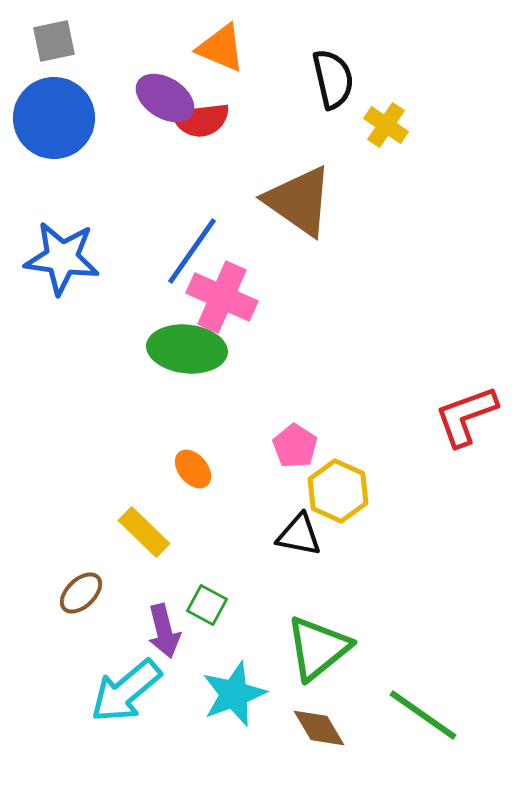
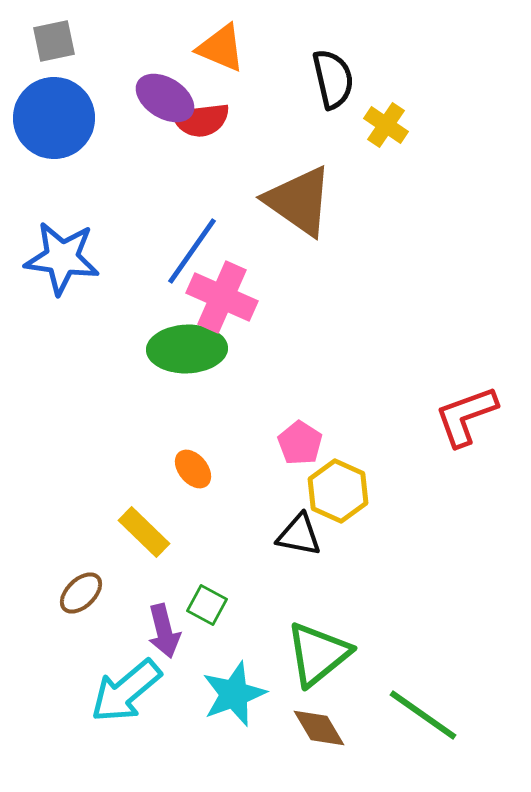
green ellipse: rotated 8 degrees counterclockwise
pink pentagon: moved 5 px right, 3 px up
green triangle: moved 6 px down
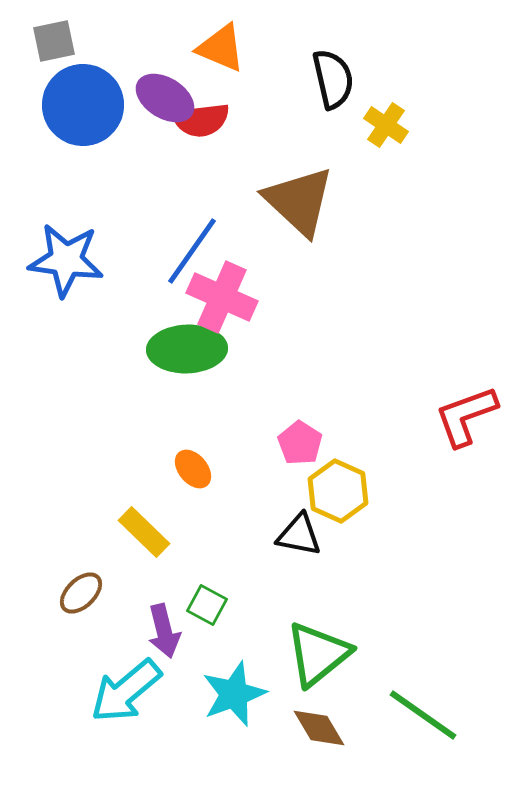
blue circle: moved 29 px right, 13 px up
brown triangle: rotated 8 degrees clockwise
blue star: moved 4 px right, 2 px down
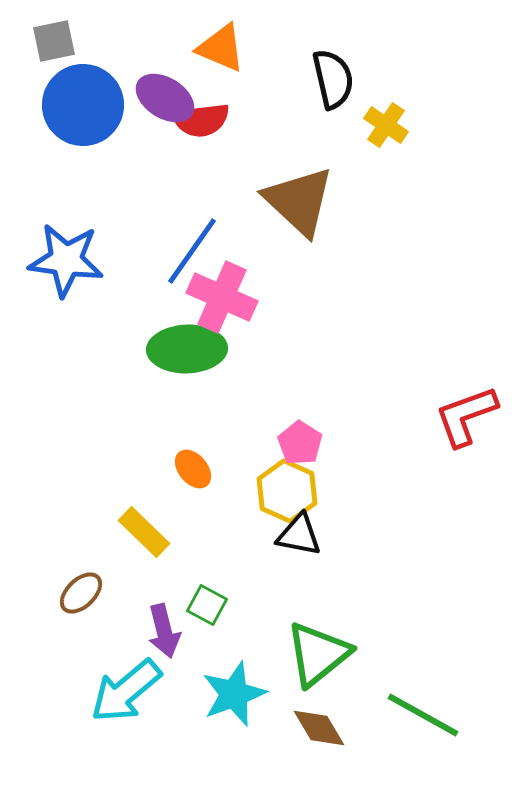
yellow hexagon: moved 51 px left
green line: rotated 6 degrees counterclockwise
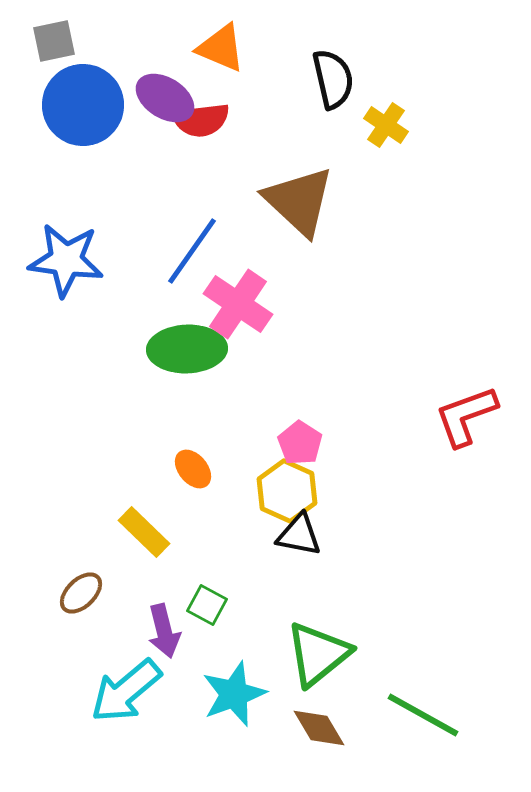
pink cross: moved 16 px right, 7 px down; rotated 10 degrees clockwise
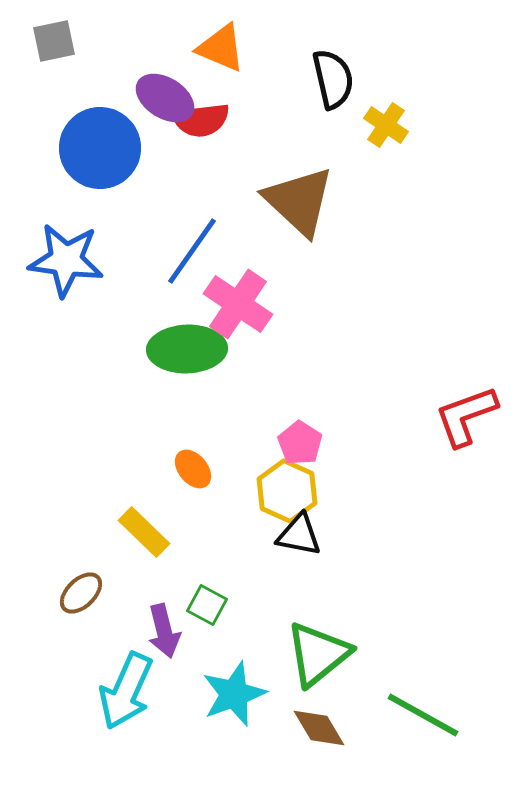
blue circle: moved 17 px right, 43 px down
cyan arrow: rotated 26 degrees counterclockwise
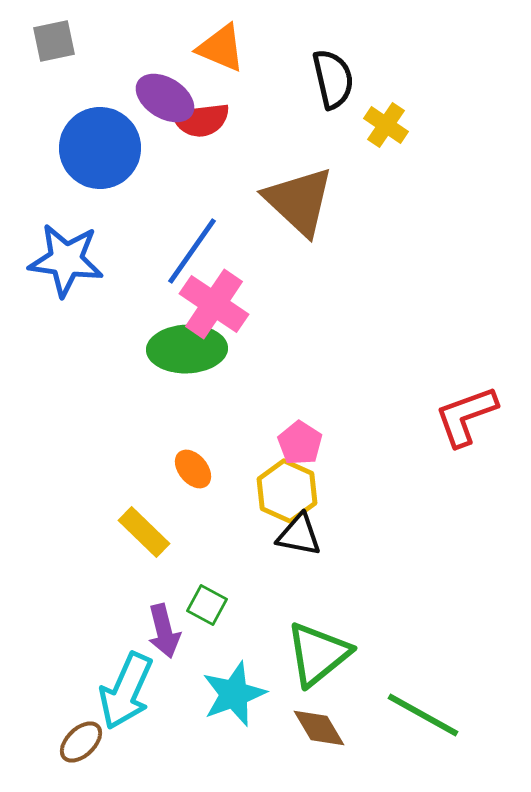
pink cross: moved 24 px left
brown ellipse: moved 149 px down
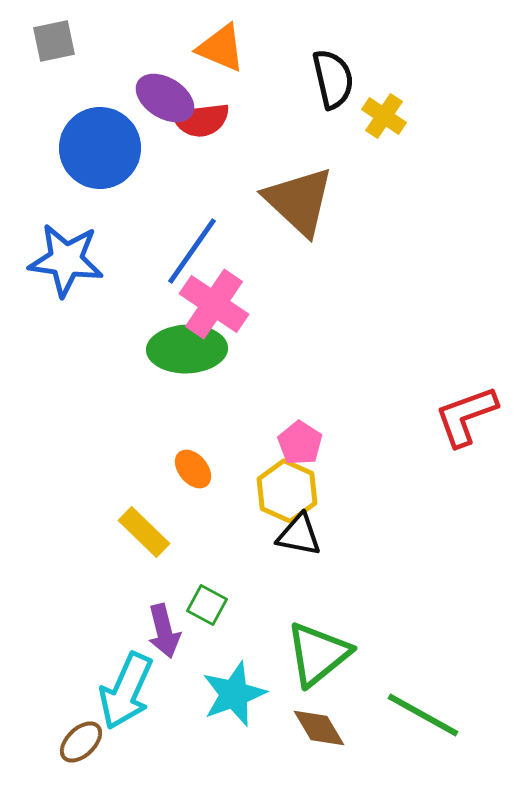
yellow cross: moved 2 px left, 9 px up
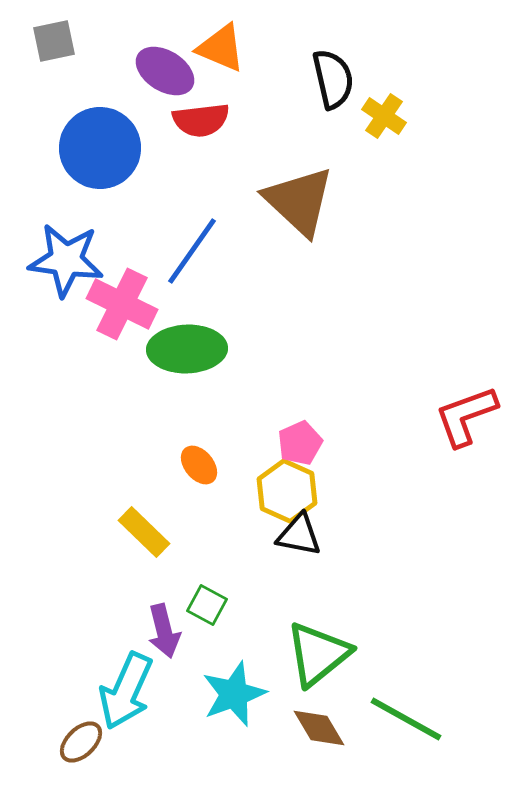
purple ellipse: moved 27 px up
pink cross: moved 92 px left; rotated 8 degrees counterclockwise
pink pentagon: rotated 15 degrees clockwise
orange ellipse: moved 6 px right, 4 px up
green line: moved 17 px left, 4 px down
